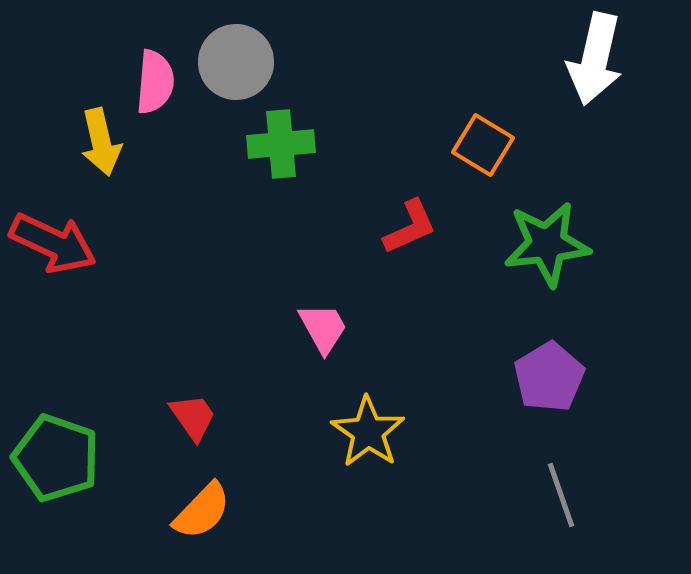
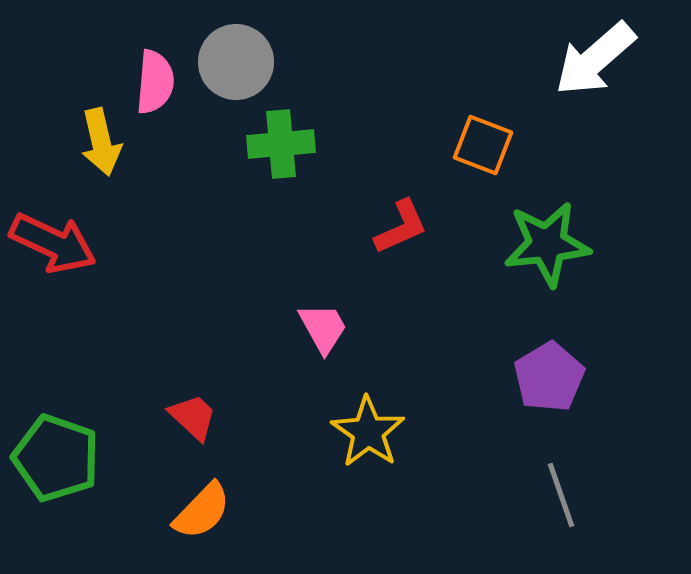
white arrow: rotated 36 degrees clockwise
orange square: rotated 10 degrees counterclockwise
red L-shape: moved 9 px left
red trapezoid: rotated 12 degrees counterclockwise
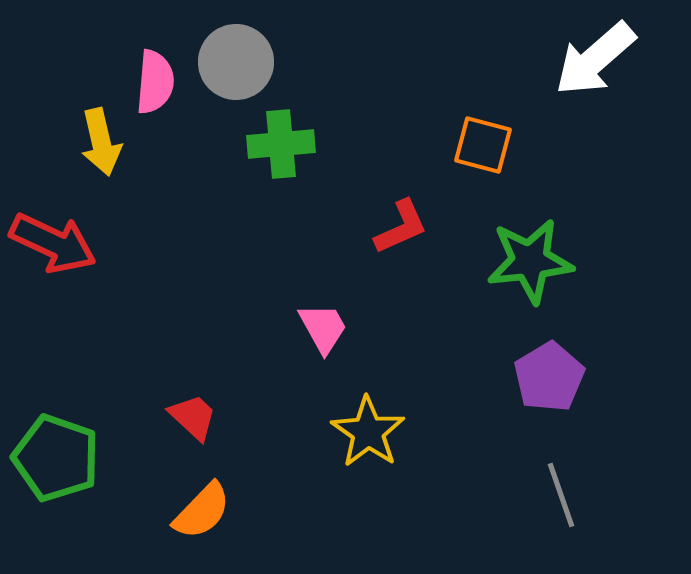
orange square: rotated 6 degrees counterclockwise
green star: moved 17 px left, 17 px down
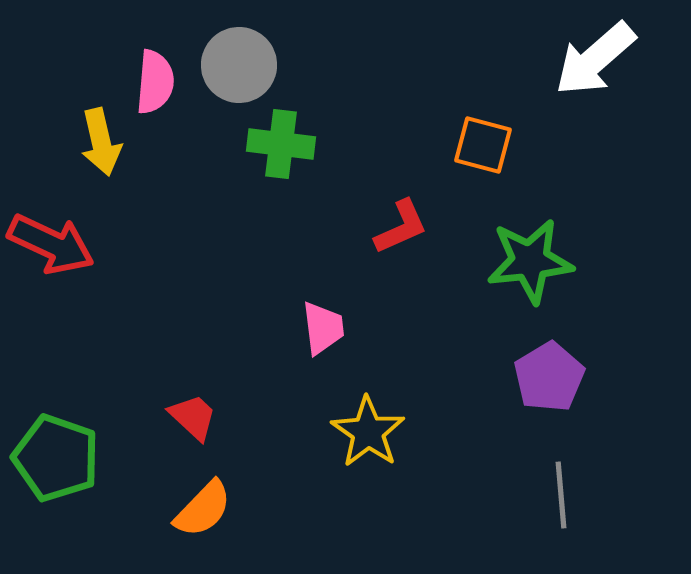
gray circle: moved 3 px right, 3 px down
green cross: rotated 12 degrees clockwise
red arrow: moved 2 px left, 1 px down
pink trapezoid: rotated 22 degrees clockwise
gray line: rotated 14 degrees clockwise
orange semicircle: moved 1 px right, 2 px up
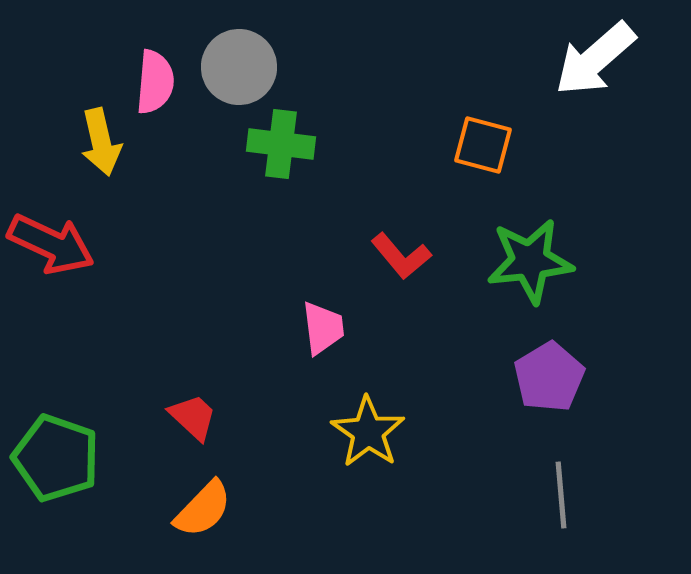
gray circle: moved 2 px down
red L-shape: moved 29 px down; rotated 74 degrees clockwise
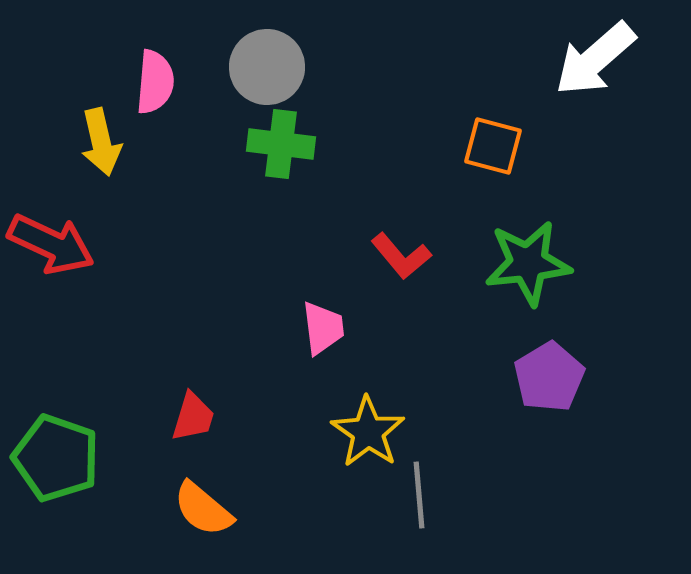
gray circle: moved 28 px right
orange square: moved 10 px right, 1 px down
green star: moved 2 px left, 2 px down
red trapezoid: rotated 64 degrees clockwise
gray line: moved 142 px left
orange semicircle: rotated 86 degrees clockwise
